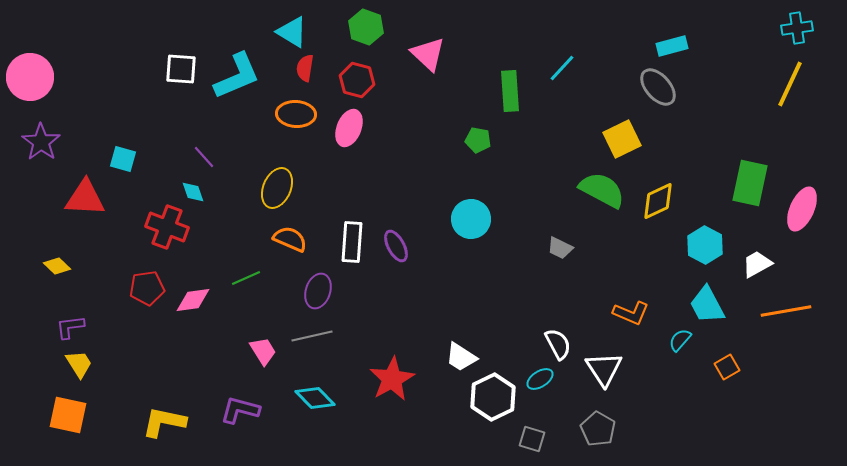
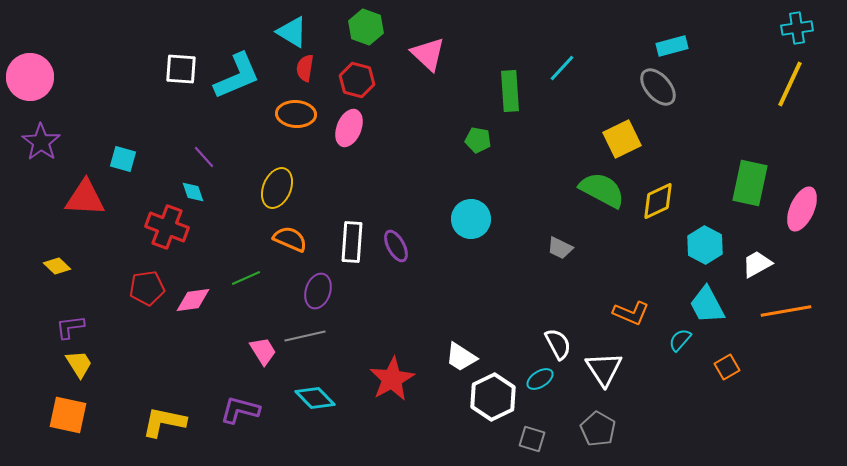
gray line at (312, 336): moved 7 px left
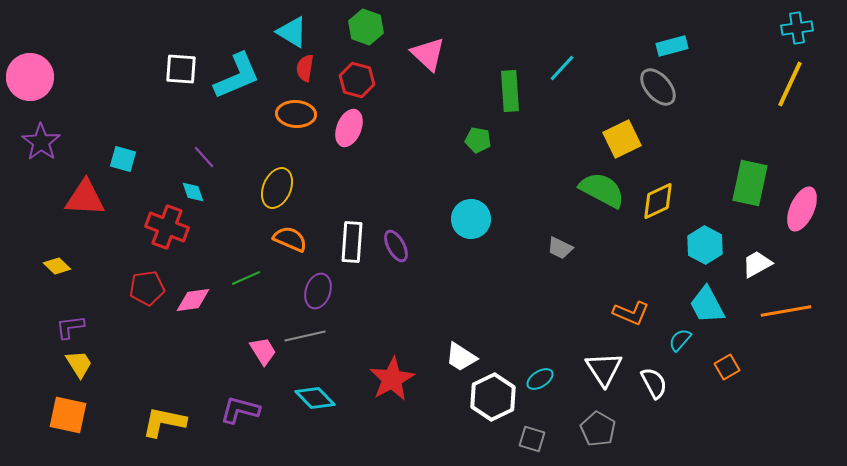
white semicircle at (558, 344): moved 96 px right, 39 px down
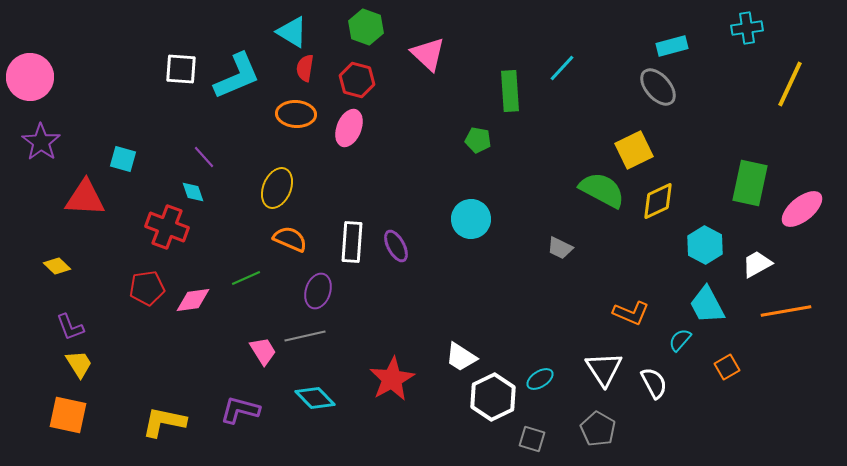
cyan cross at (797, 28): moved 50 px left
yellow square at (622, 139): moved 12 px right, 11 px down
pink ellipse at (802, 209): rotated 27 degrees clockwise
purple L-shape at (70, 327): rotated 104 degrees counterclockwise
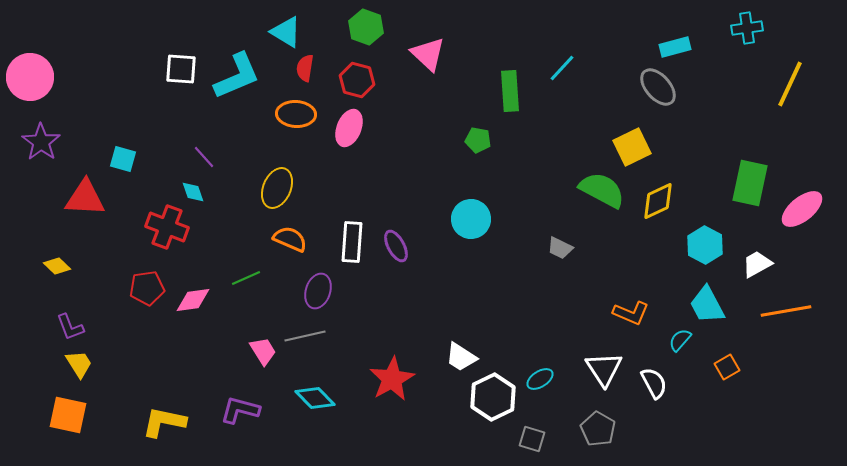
cyan triangle at (292, 32): moved 6 px left
cyan rectangle at (672, 46): moved 3 px right, 1 px down
yellow square at (634, 150): moved 2 px left, 3 px up
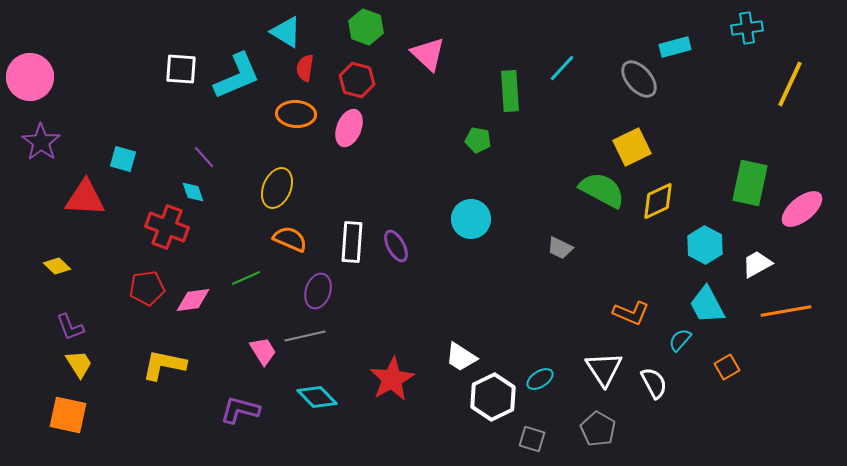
gray ellipse at (658, 87): moved 19 px left, 8 px up
cyan diamond at (315, 398): moved 2 px right, 1 px up
yellow L-shape at (164, 422): moved 57 px up
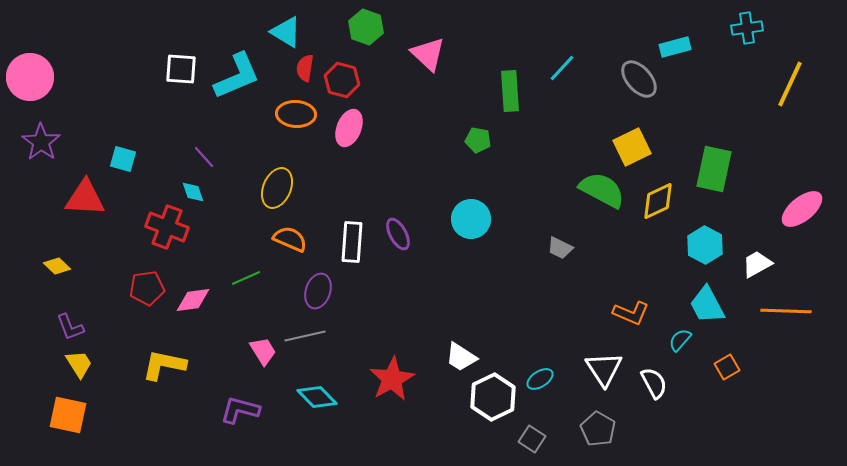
red hexagon at (357, 80): moved 15 px left
green rectangle at (750, 183): moved 36 px left, 14 px up
purple ellipse at (396, 246): moved 2 px right, 12 px up
orange line at (786, 311): rotated 12 degrees clockwise
gray square at (532, 439): rotated 16 degrees clockwise
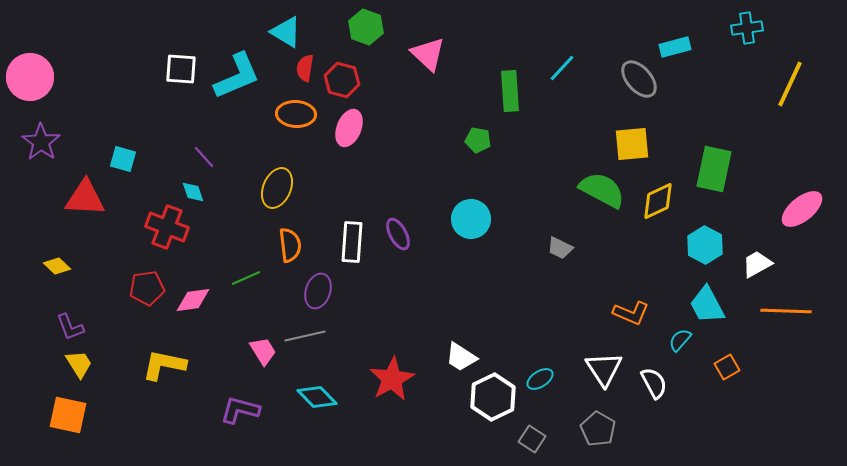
yellow square at (632, 147): moved 3 px up; rotated 21 degrees clockwise
orange semicircle at (290, 239): moved 6 px down; rotated 60 degrees clockwise
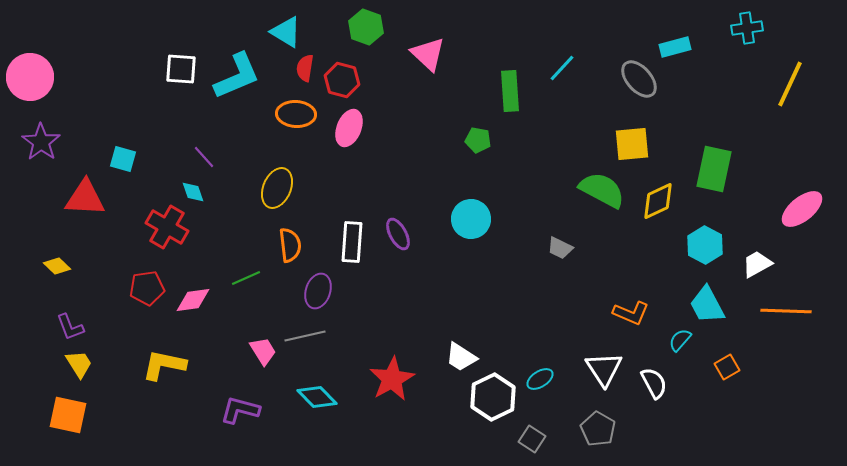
red cross at (167, 227): rotated 9 degrees clockwise
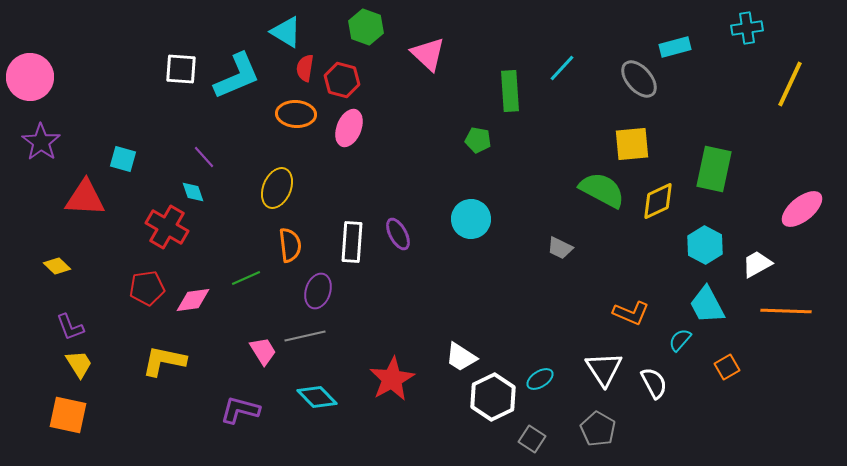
yellow L-shape at (164, 365): moved 4 px up
